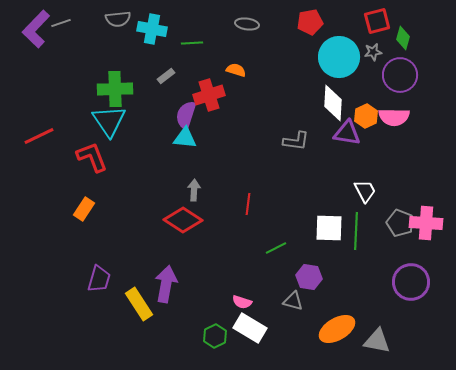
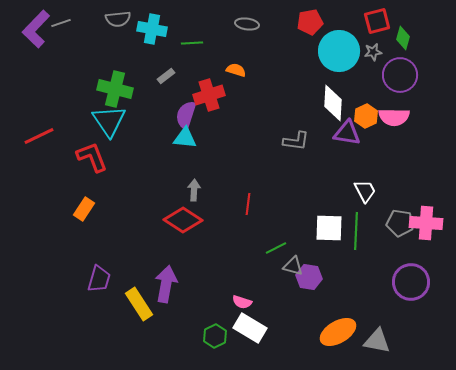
cyan circle at (339, 57): moved 6 px up
green cross at (115, 89): rotated 16 degrees clockwise
gray pentagon at (400, 223): rotated 12 degrees counterclockwise
gray triangle at (293, 301): moved 35 px up
orange ellipse at (337, 329): moved 1 px right, 3 px down
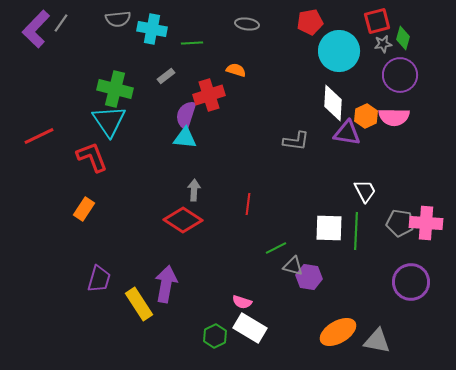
gray line at (61, 23): rotated 36 degrees counterclockwise
gray star at (373, 52): moved 10 px right, 8 px up
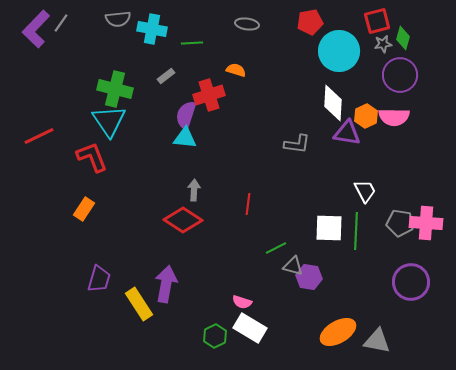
gray L-shape at (296, 141): moved 1 px right, 3 px down
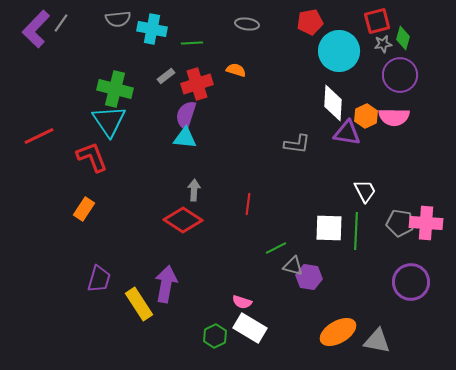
red cross at (209, 95): moved 12 px left, 11 px up
